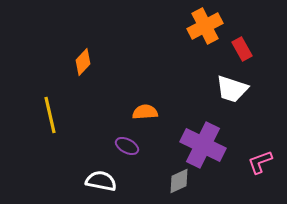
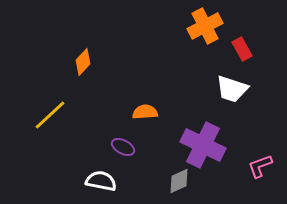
yellow line: rotated 60 degrees clockwise
purple ellipse: moved 4 px left, 1 px down
pink L-shape: moved 4 px down
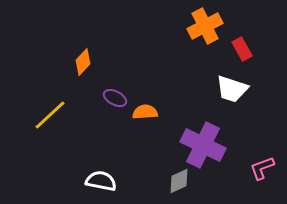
purple ellipse: moved 8 px left, 49 px up
pink L-shape: moved 2 px right, 2 px down
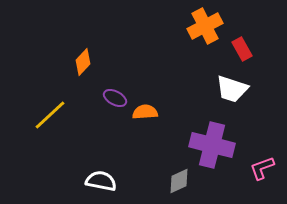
purple cross: moved 9 px right; rotated 12 degrees counterclockwise
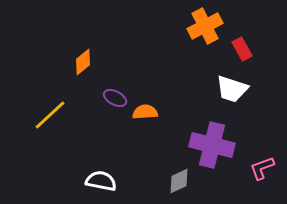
orange diamond: rotated 8 degrees clockwise
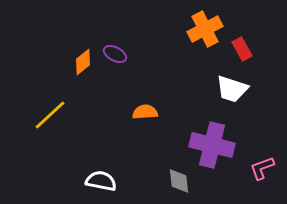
orange cross: moved 3 px down
purple ellipse: moved 44 px up
gray diamond: rotated 72 degrees counterclockwise
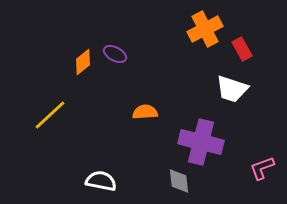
purple cross: moved 11 px left, 3 px up
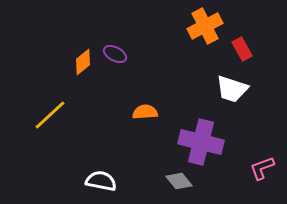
orange cross: moved 3 px up
gray diamond: rotated 32 degrees counterclockwise
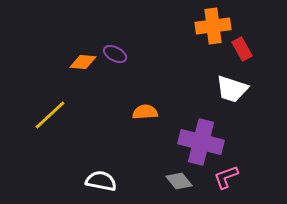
orange cross: moved 8 px right; rotated 20 degrees clockwise
orange diamond: rotated 44 degrees clockwise
pink L-shape: moved 36 px left, 9 px down
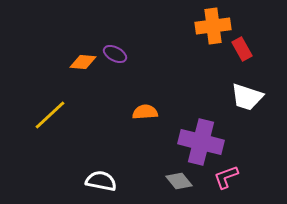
white trapezoid: moved 15 px right, 8 px down
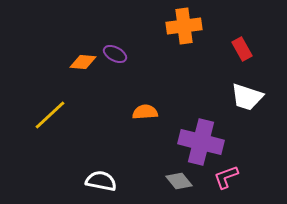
orange cross: moved 29 px left
